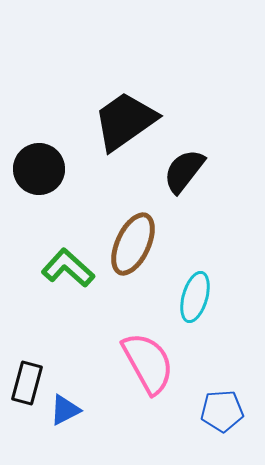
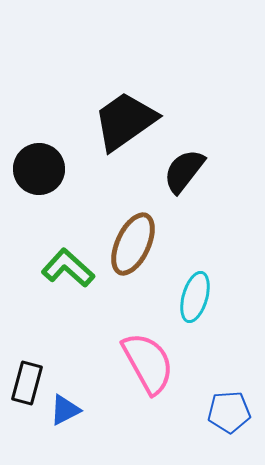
blue pentagon: moved 7 px right, 1 px down
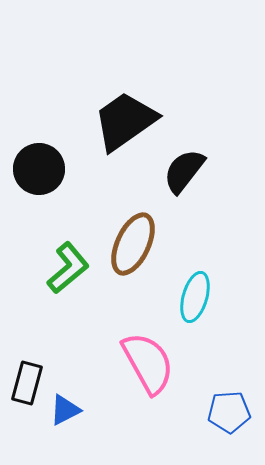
green L-shape: rotated 98 degrees clockwise
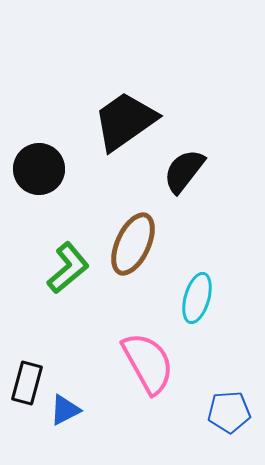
cyan ellipse: moved 2 px right, 1 px down
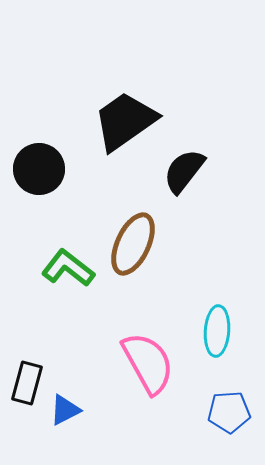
green L-shape: rotated 102 degrees counterclockwise
cyan ellipse: moved 20 px right, 33 px down; rotated 12 degrees counterclockwise
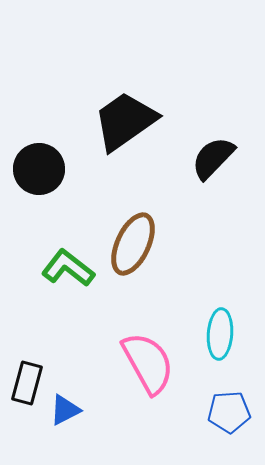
black semicircle: moved 29 px right, 13 px up; rotated 6 degrees clockwise
cyan ellipse: moved 3 px right, 3 px down
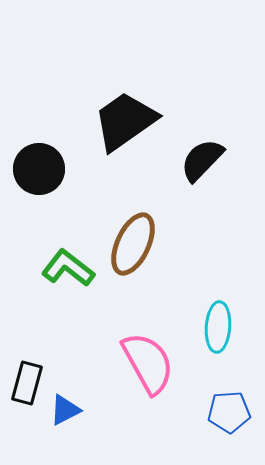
black semicircle: moved 11 px left, 2 px down
cyan ellipse: moved 2 px left, 7 px up
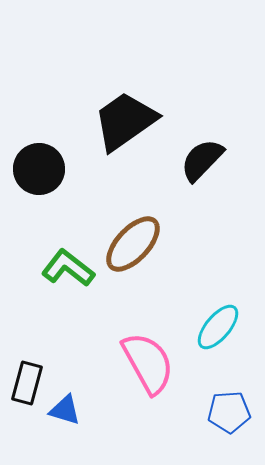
brown ellipse: rotated 18 degrees clockwise
cyan ellipse: rotated 36 degrees clockwise
blue triangle: rotated 44 degrees clockwise
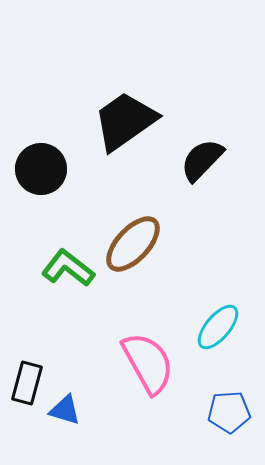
black circle: moved 2 px right
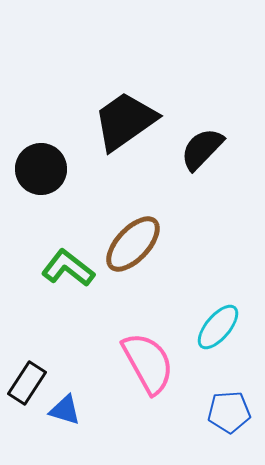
black semicircle: moved 11 px up
black rectangle: rotated 18 degrees clockwise
